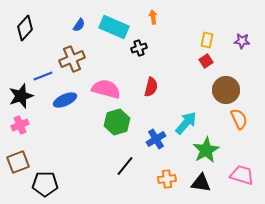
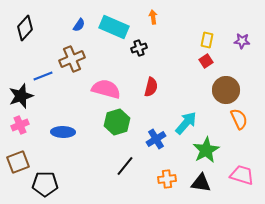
blue ellipse: moved 2 px left, 32 px down; rotated 25 degrees clockwise
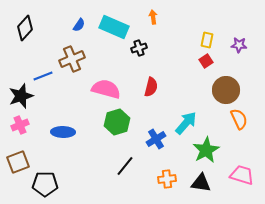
purple star: moved 3 px left, 4 px down
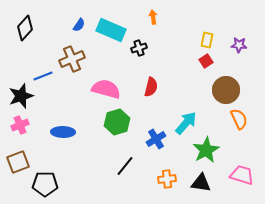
cyan rectangle: moved 3 px left, 3 px down
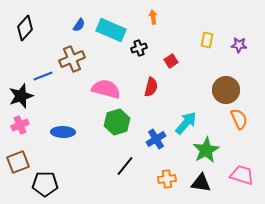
red square: moved 35 px left
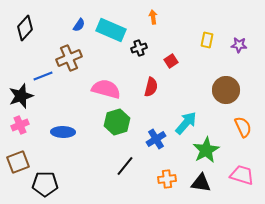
brown cross: moved 3 px left, 1 px up
orange semicircle: moved 4 px right, 8 px down
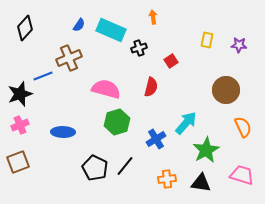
black star: moved 1 px left, 2 px up
black pentagon: moved 50 px right, 16 px up; rotated 25 degrees clockwise
